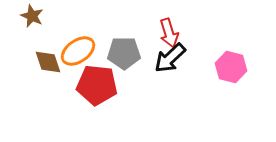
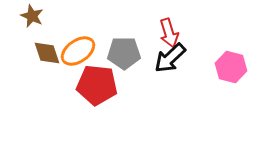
brown diamond: moved 1 px left, 9 px up
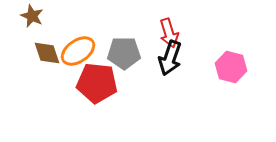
black arrow: rotated 28 degrees counterclockwise
red pentagon: moved 2 px up
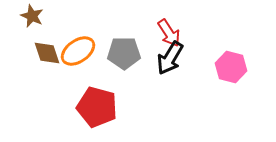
red arrow: rotated 16 degrees counterclockwise
black arrow: rotated 12 degrees clockwise
red pentagon: moved 24 px down; rotated 9 degrees clockwise
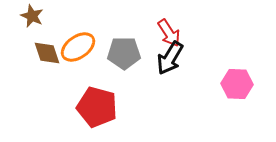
orange ellipse: moved 4 px up
pink hexagon: moved 6 px right, 17 px down; rotated 12 degrees counterclockwise
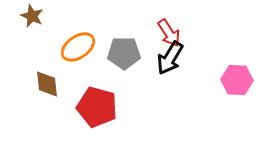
brown diamond: moved 31 px down; rotated 12 degrees clockwise
pink hexagon: moved 4 px up
